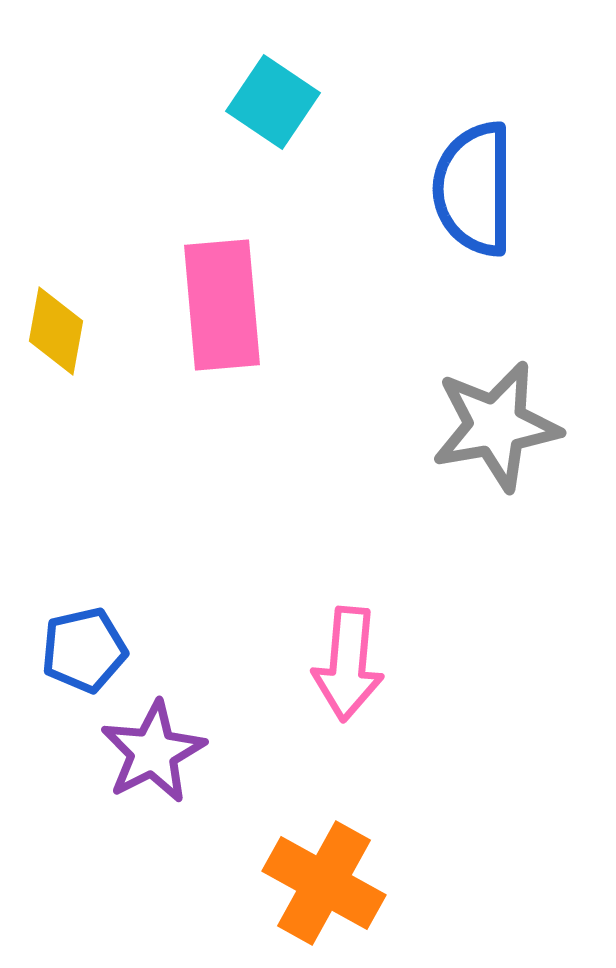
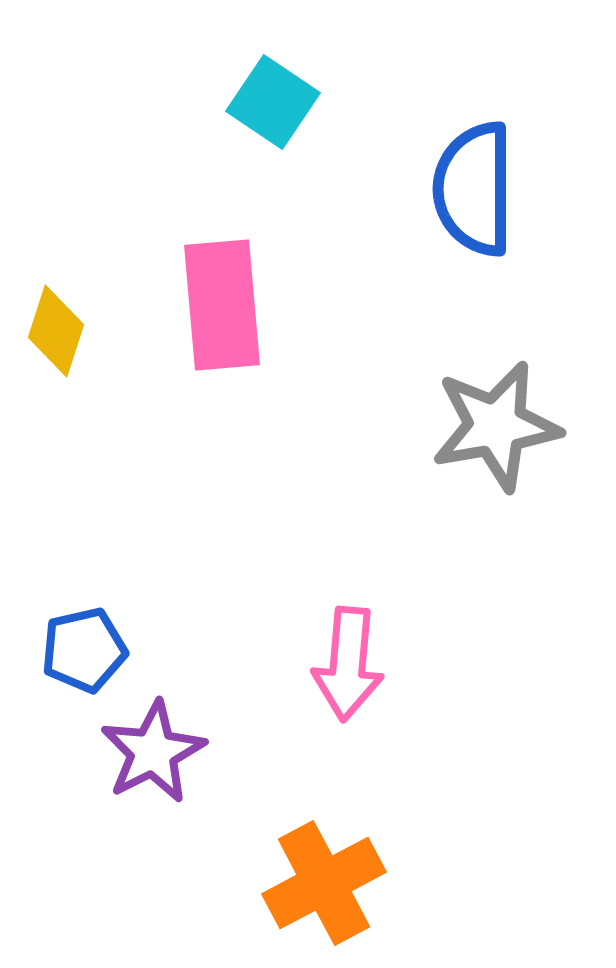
yellow diamond: rotated 8 degrees clockwise
orange cross: rotated 33 degrees clockwise
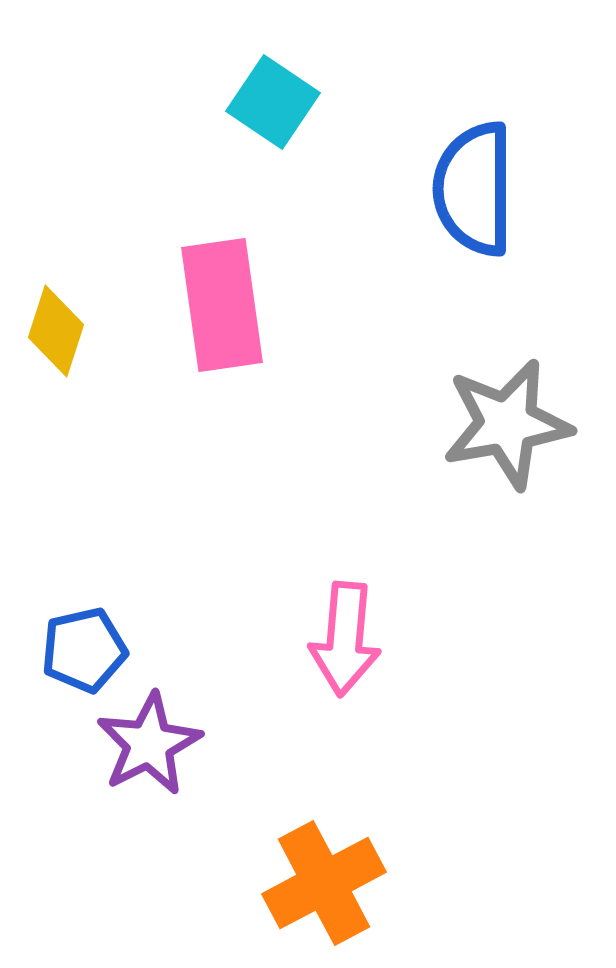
pink rectangle: rotated 3 degrees counterclockwise
gray star: moved 11 px right, 2 px up
pink arrow: moved 3 px left, 25 px up
purple star: moved 4 px left, 8 px up
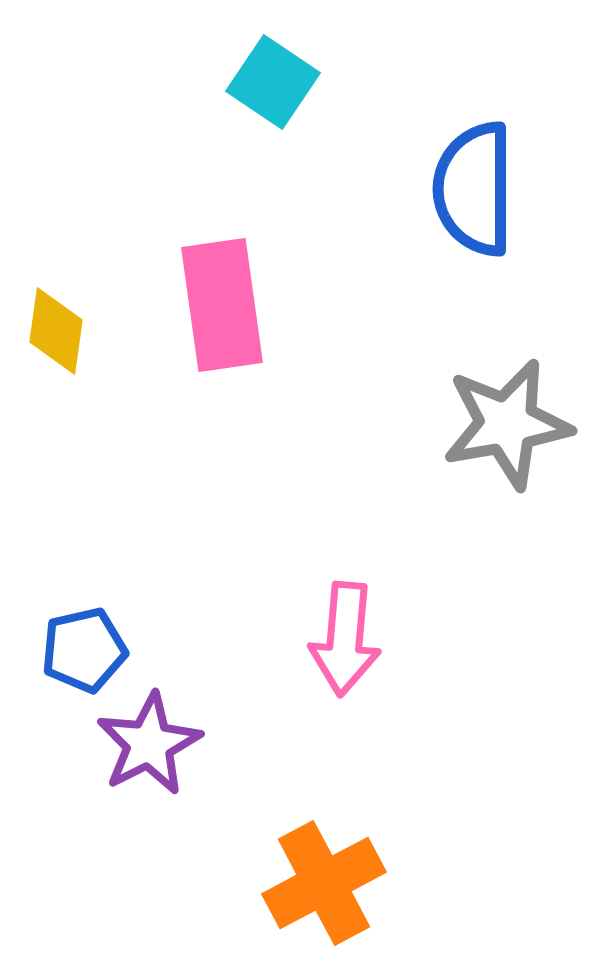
cyan square: moved 20 px up
yellow diamond: rotated 10 degrees counterclockwise
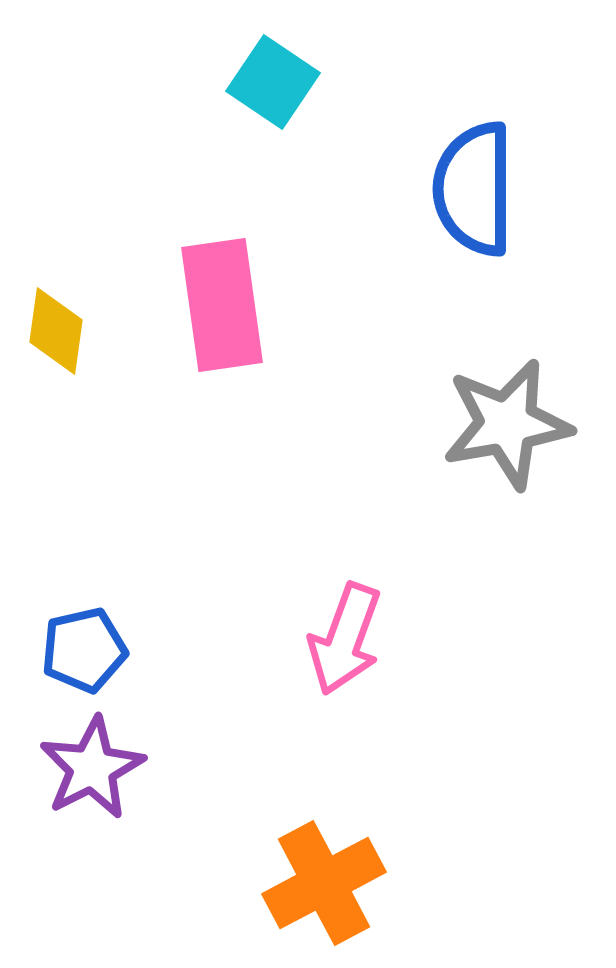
pink arrow: rotated 15 degrees clockwise
purple star: moved 57 px left, 24 px down
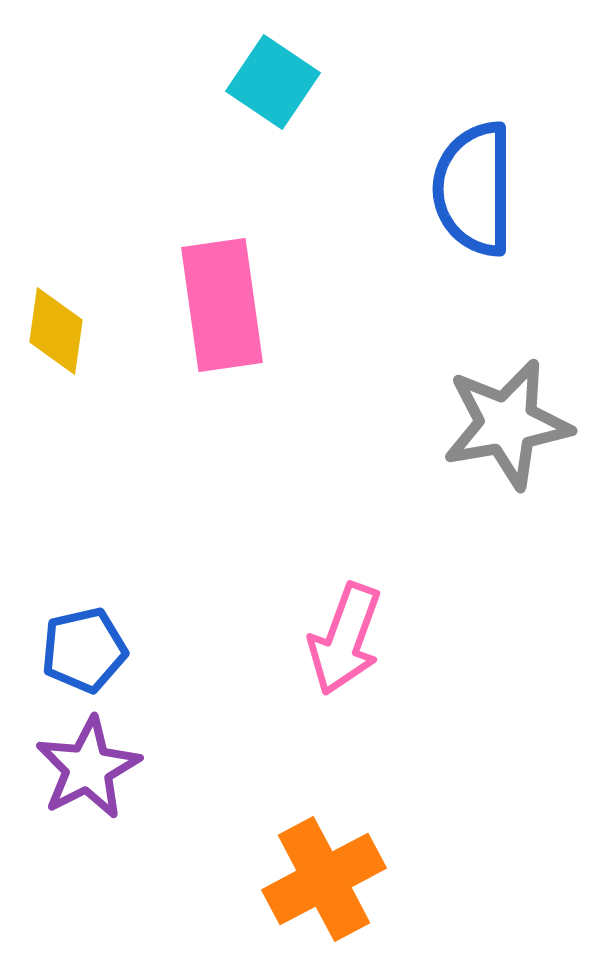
purple star: moved 4 px left
orange cross: moved 4 px up
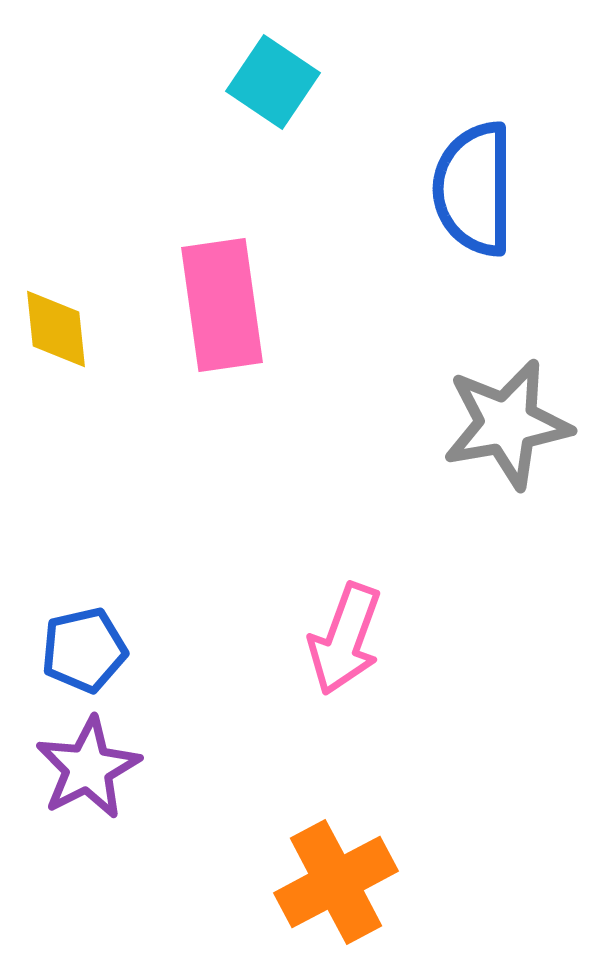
yellow diamond: moved 2 px up; rotated 14 degrees counterclockwise
orange cross: moved 12 px right, 3 px down
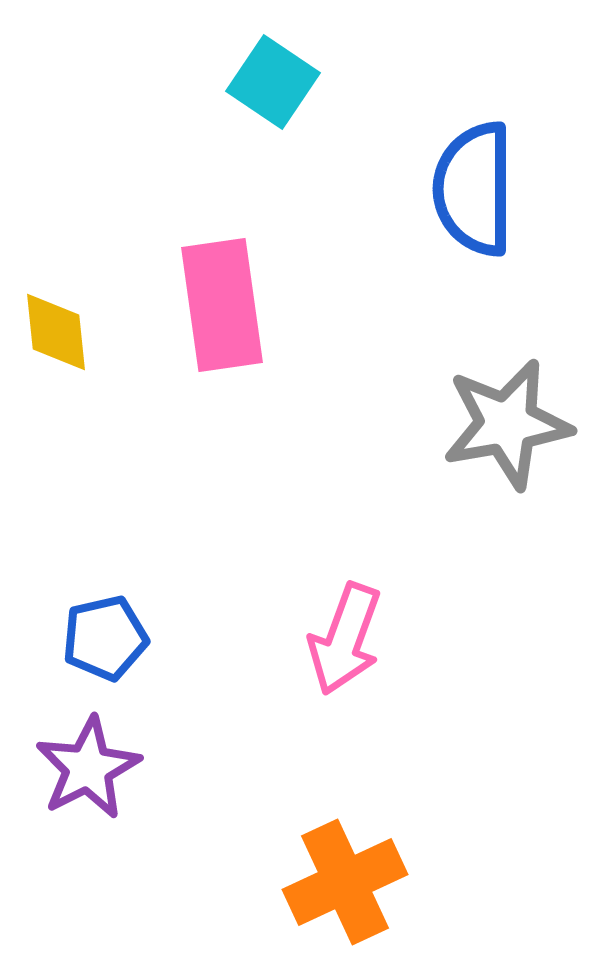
yellow diamond: moved 3 px down
blue pentagon: moved 21 px right, 12 px up
orange cross: moved 9 px right; rotated 3 degrees clockwise
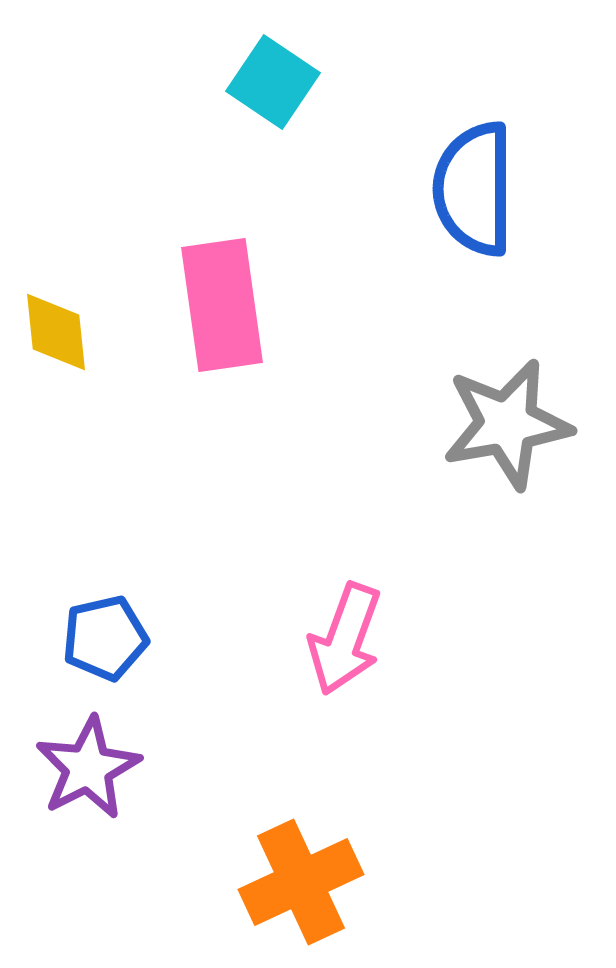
orange cross: moved 44 px left
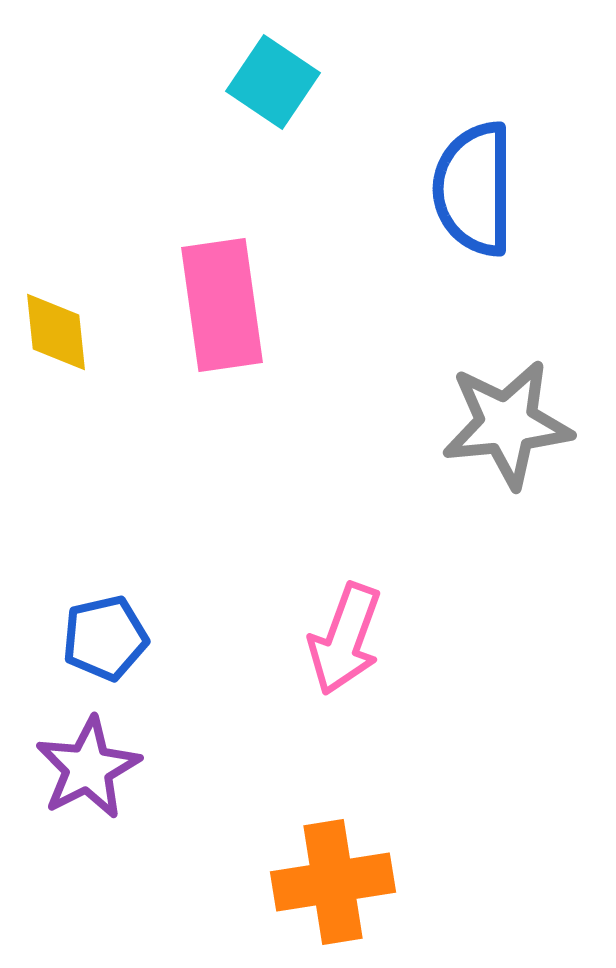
gray star: rotated 4 degrees clockwise
orange cross: moved 32 px right; rotated 16 degrees clockwise
